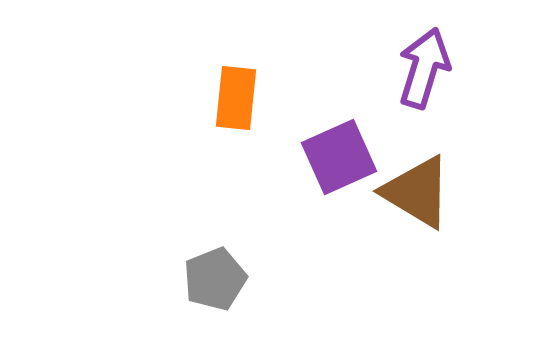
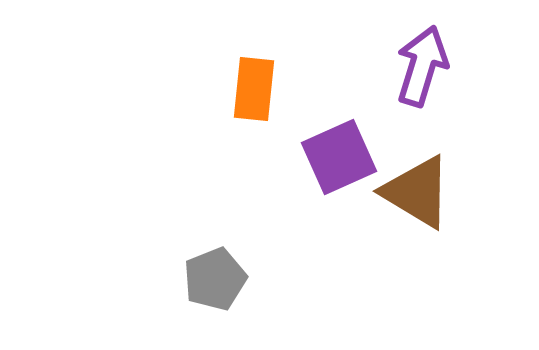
purple arrow: moved 2 px left, 2 px up
orange rectangle: moved 18 px right, 9 px up
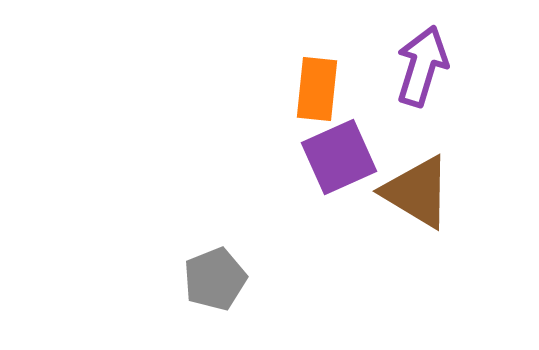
orange rectangle: moved 63 px right
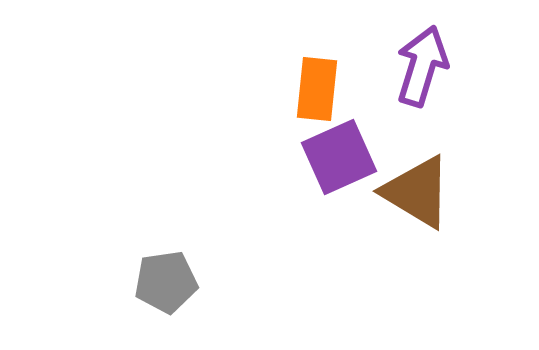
gray pentagon: moved 49 px left, 3 px down; rotated 14 degrees clockwise
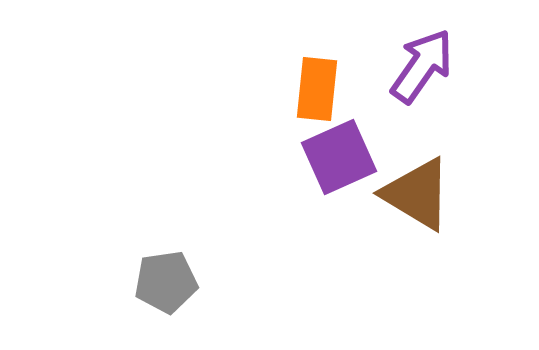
purple arrow: rotated 18 degrees clockwise
brown triangle: moved 2 px down
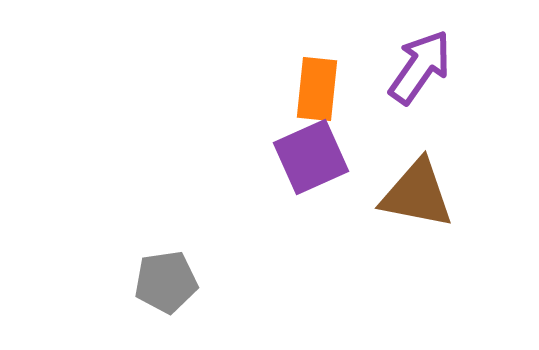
purple arrow: moved 2 px left, 1 px down
purple square: moved 28 px left
brown triangle: rotated 20 degrees counterclockwise
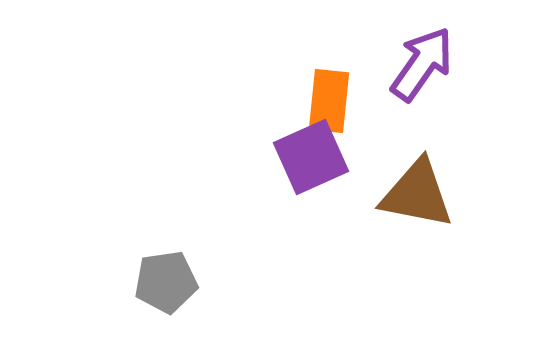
purple arrow: moved 2 px right, 3 px up
orange rectangle: moved 12 px right, 12 px down
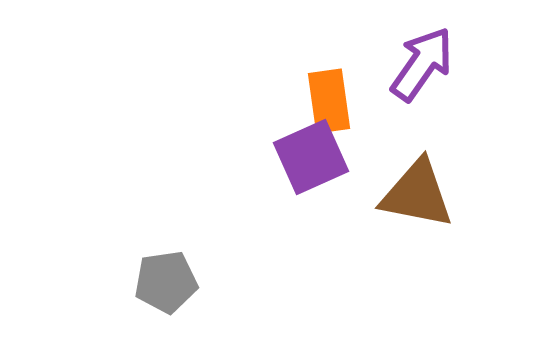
orange rectangle: rotated 14 degrees counterclockwise
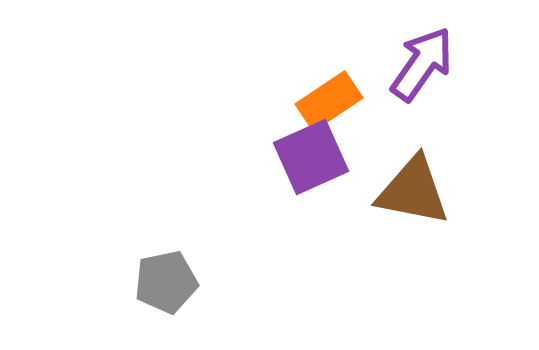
orange rectangle: rotated 64 degrees clockwise
brown triangle: moved 4 px left, 3 px up
gray pentagon: rotated 4 degrees counterclockwise
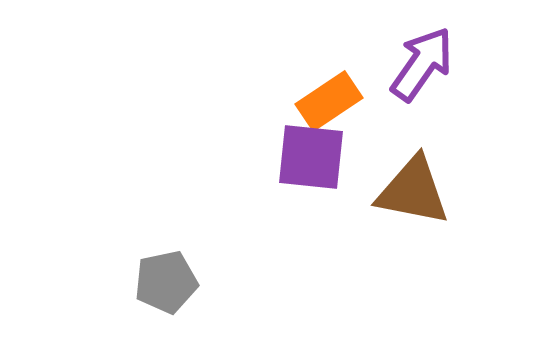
purple square: rotated 30 degrees clockwise
